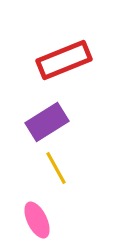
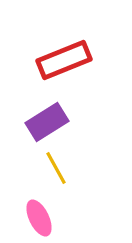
pink ellipse: moved 2 px right, 2 px up
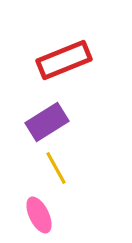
pink ellipse: moved 3 px up
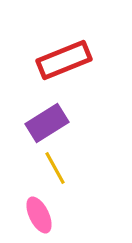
purple rectangle: moved 1 px down
yellow line: moved 1 px left
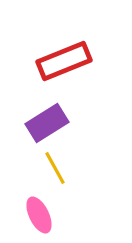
red rectangle: moved 1 px down
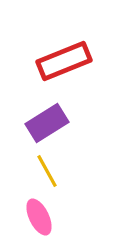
yellow line: moved 8 px left, 3 px down
pink ellipse: moved 2 px down
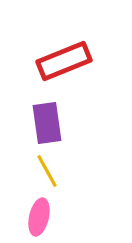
purple rectangle: rotated 66 degrees counterclockwise
pink ellipse: rotated 39 degrees clockwise
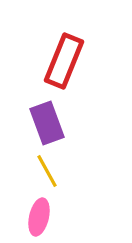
red rectangle: rotated 46 degrees counterclockwise
purple rectangle: rotated 12 degrees counterclockwise
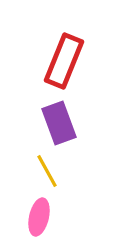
purple rectangle: moved 12 px right
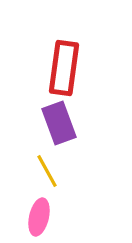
red rectangle: moved 7 px down; rotated 14 degrees counterclockwise
